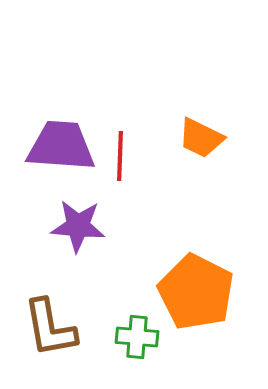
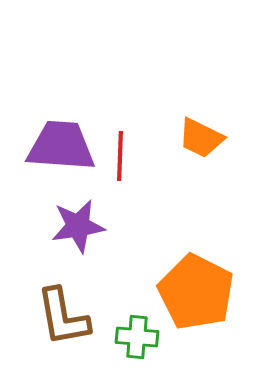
purple star: rotated 14 degrees counterclockwise
brown L-shape: moved 13 px right, 11 px up
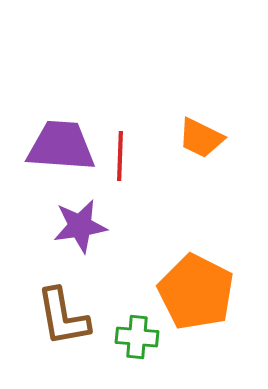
purple star: moved 2 px right
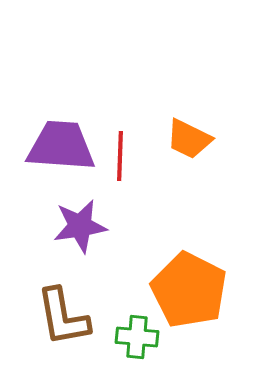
orange trapezoid: moved 12 px left, 1 px down
orange pentagon: moved 7 px left, 2 px up
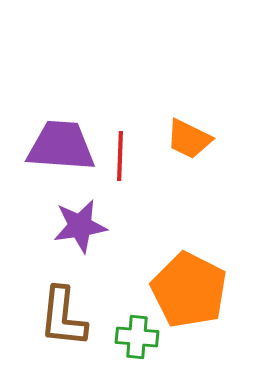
brown L-shape: rotated 16 degrees clockwise
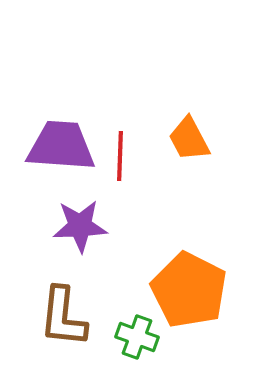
orange trapezoid: rotated 36 degrees clockwise
purple star: rotated 6 degrees clockwise
green cross: rotated 15 degrees clockwise
